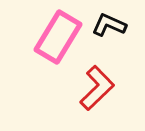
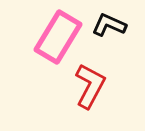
red L-shape: moved 7 px left, 2 px up; rotated 18 degrees counterclockwise
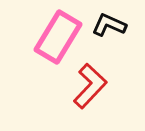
red L-shape: rotated 15 degrees clockwise
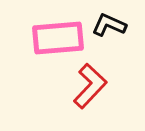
pink rectangle: moved 1 px down; rotated 54 degrees clockwise
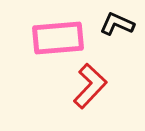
black L-shape: moved 8 px right, 1 px up
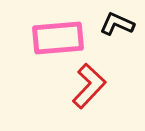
red L-shape: moved 1 px left
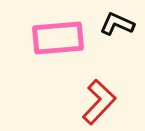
red L-shape: moved 10 px right, 16 px down
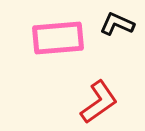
red L-shape: rotated 12 degrees clockwise
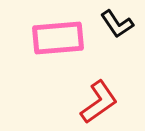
black L-shape: rotated 148 degrees counterclockwise
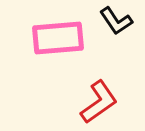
black L-shape: moved 1 px left, 3 px up
